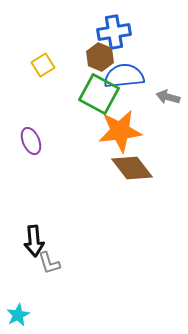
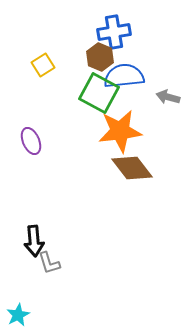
green square: moved 1 px up
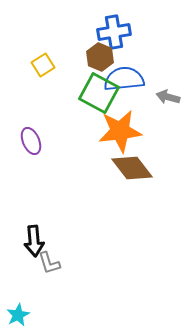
blue semicircle: moved 3 px down
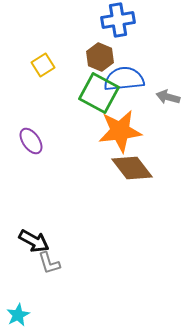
blue cross: moved 4 px right, 12 px up
purple ellipse: rotated 12 degrees counterclockwise
black arrow: rotated 56 degrees counterclockwise
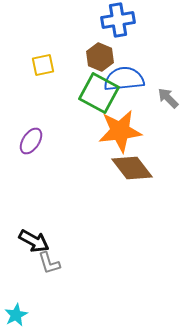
yellow square: rotated 20 degrees clockwise
gray arrow: moved 1 px down; rotated 30 degrees clockwise
purple ellipse: rotated 68 degrees clockwise
cyan star: moved 2 px left
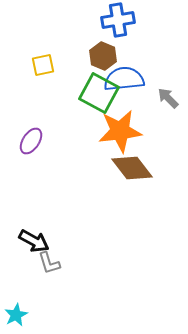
brown hexagon: moved 3 px right, 1 px up
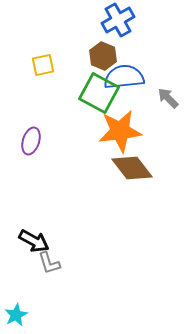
blue cross: rotated 20 degrees counterclockwise
blue semicircle: moved 2 px up
purple ellipse: rotated 16 degrees counterclockwise
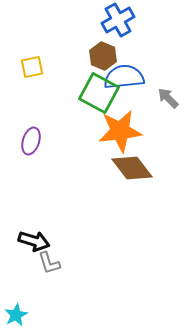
yellow square: moved 11 px left, 2 px down
black arrow: rotated 12 degrees counterclockwise
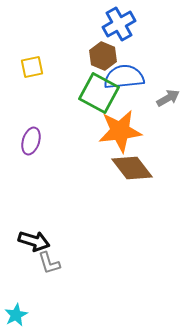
blue cross: moved 1 px right, 4 px down
gray arrow: rotated 105 degrees clockwise
